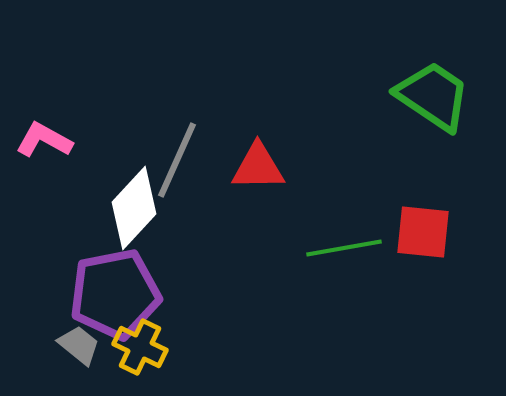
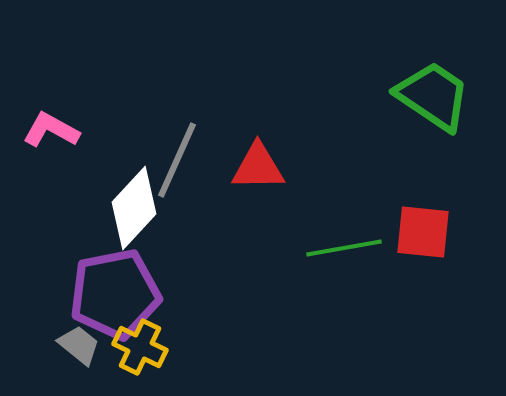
pink L-shape: moved 7 px right, 10 px up
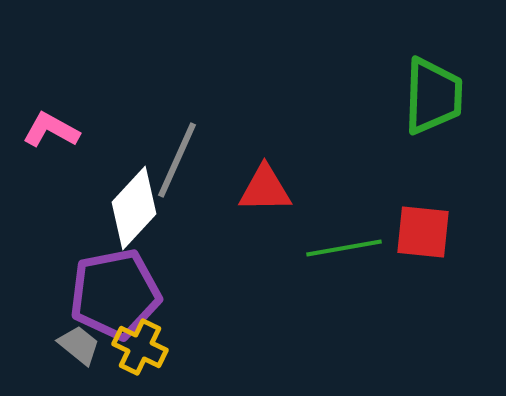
green trapezoid: rotated 58 degrees clockwise
red triangle: moved 7 px right, 22 px down
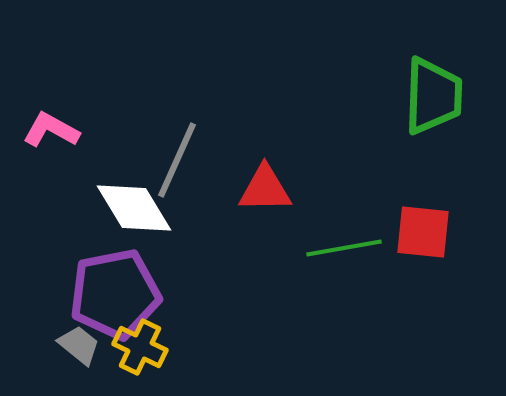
white diamond: rotated 74 degrees counterclockwise
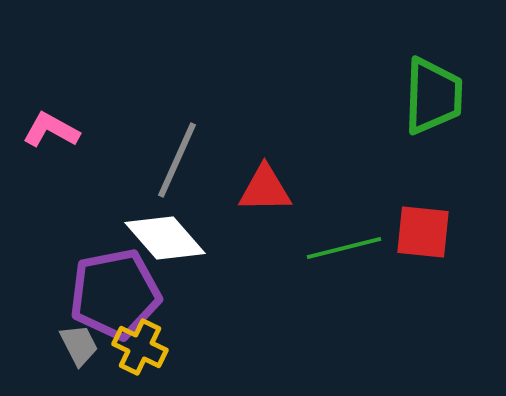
white diamond: moved 31 px right, 30 px down; rotated 10 degrees counterclockwise
green line: rotated 4 degrees counterclockwise
gray trapezoid: rotated 24 degrees clockwise
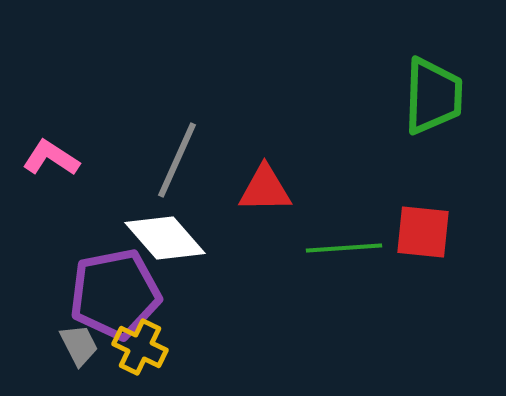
pink L-shape: moved 28 px down; rotated 4 degrees clockwise
green line: rotated 10 degrees clockwise
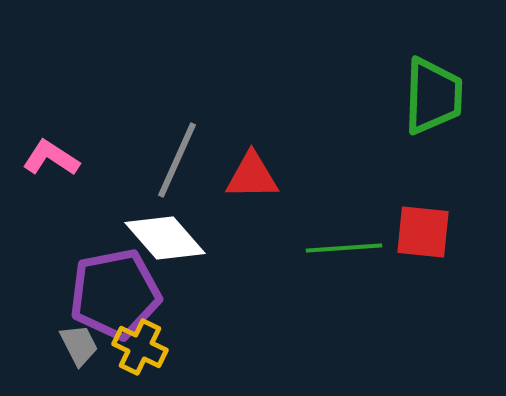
red triangle: moved 13 px left, 13 px up
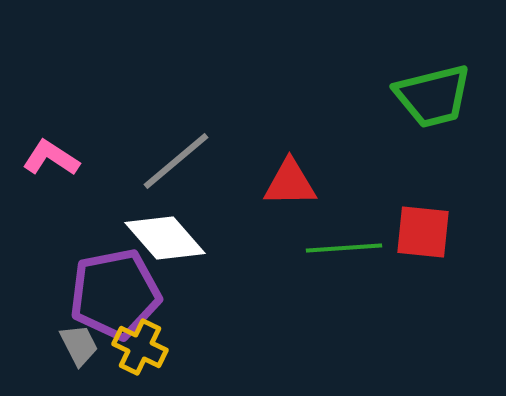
green trapezoid: rotated 74 degrees clockwise
gray line: moved 1 px left, 1 px down; rotated 26 degrees clockwise
red triangle: moved 38 px right, 7 px down
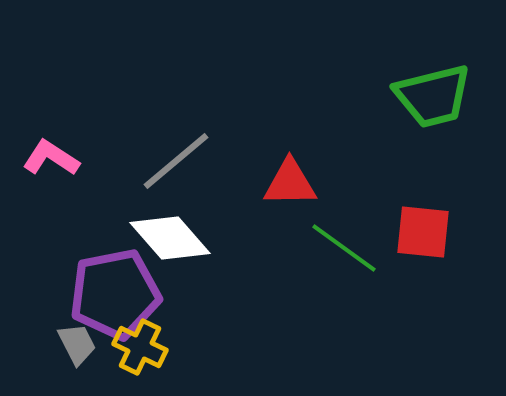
white diamond: moved 5 px right
green line: rotated 40 degrees clockwise
gray trapezoid: moved 2 px left, 1 px up
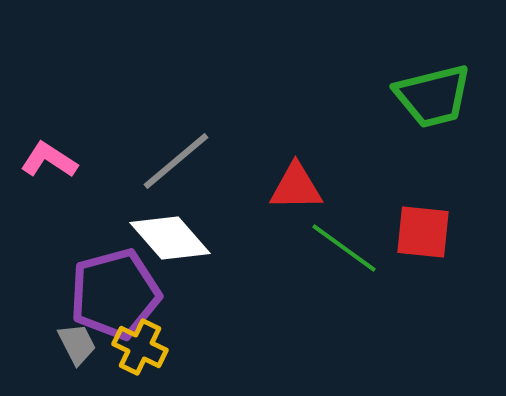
pink L-shape: moved 2 px left, 2 px down
red triangle: moved 6 px right, 4 px down
purple pentagon: rotated 4 degrees counterclockwise
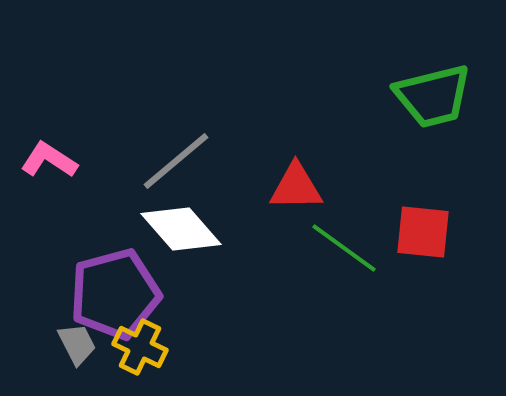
white diamond: moved 11 px right, 9 px up
